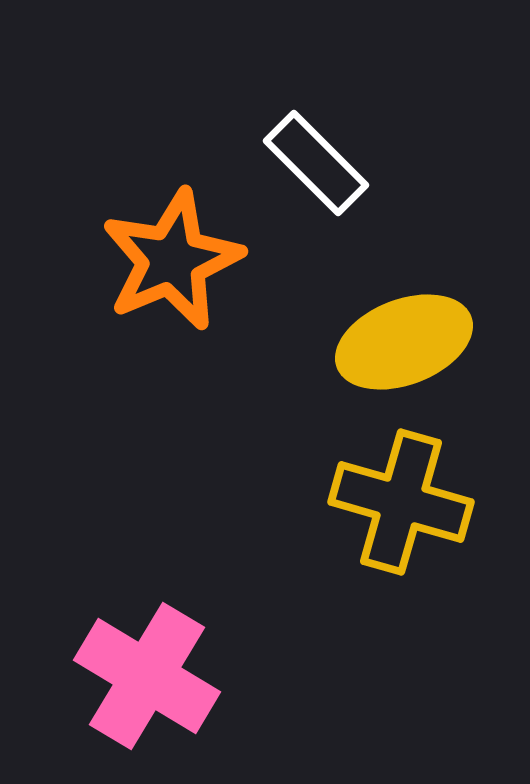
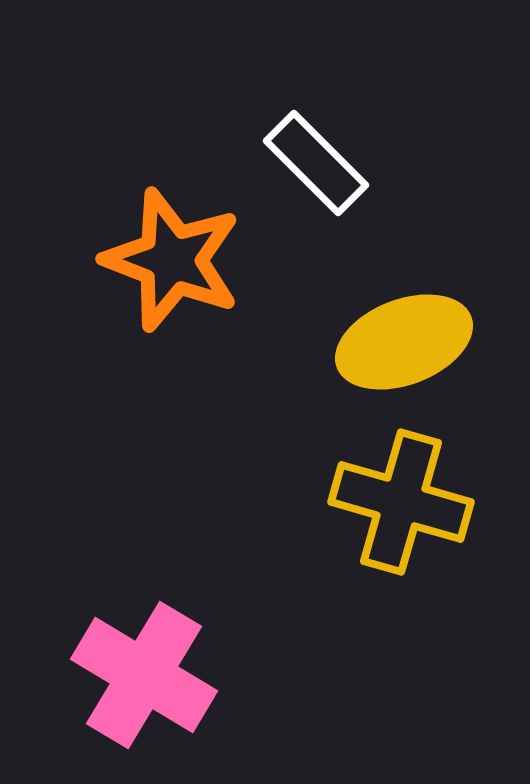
orange star: rotated 28 degrees counterclockwise
pink cross: moved 3 px left, 1 px up
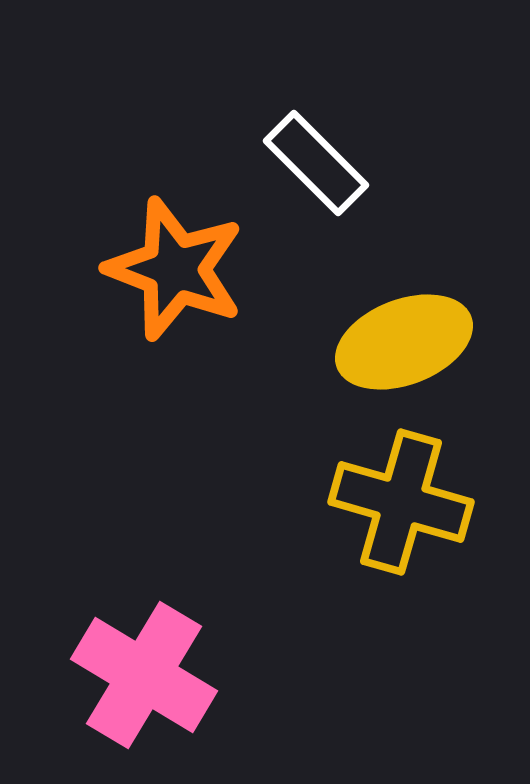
orange star: moved 3 px right, 9 px down
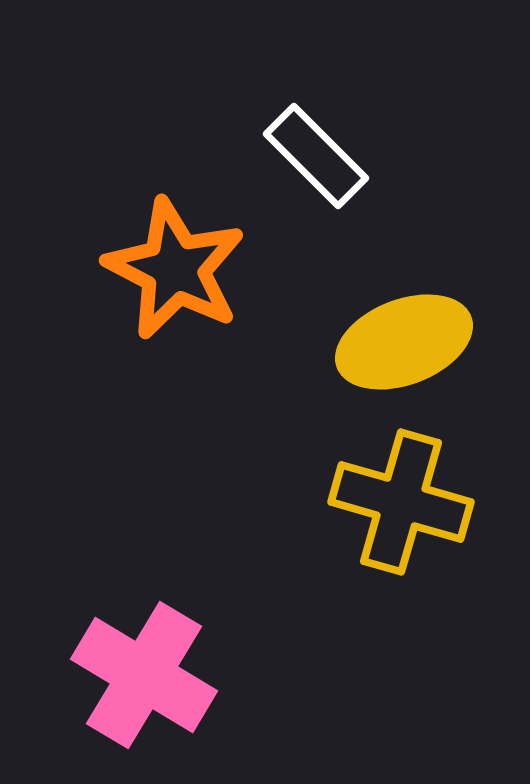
white rectangle: moved 7 px up
orange star: rotated 6 degrees clockwise
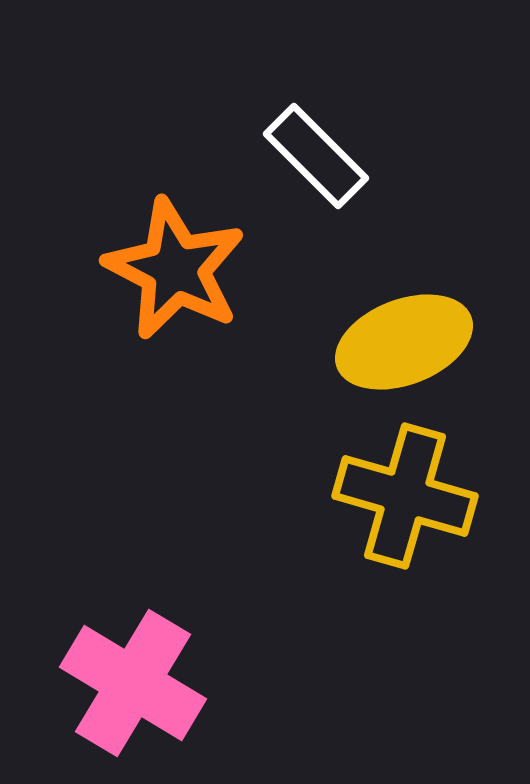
yellow cross: moved 4 px right, 6 px up
pink cross: moved 11 px left, 8 px down
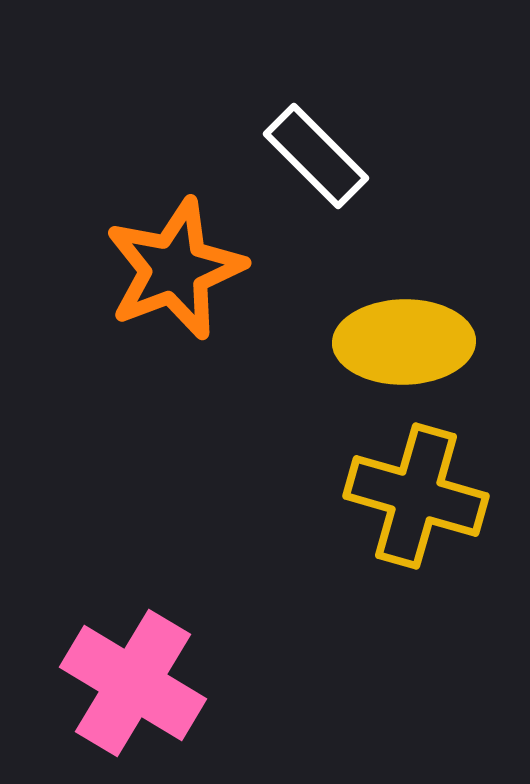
orange star: rotated 24 degrees clockwise
yellow ellipse: rotated 20 degrees clockwise
yellow cross: moved 11 px right
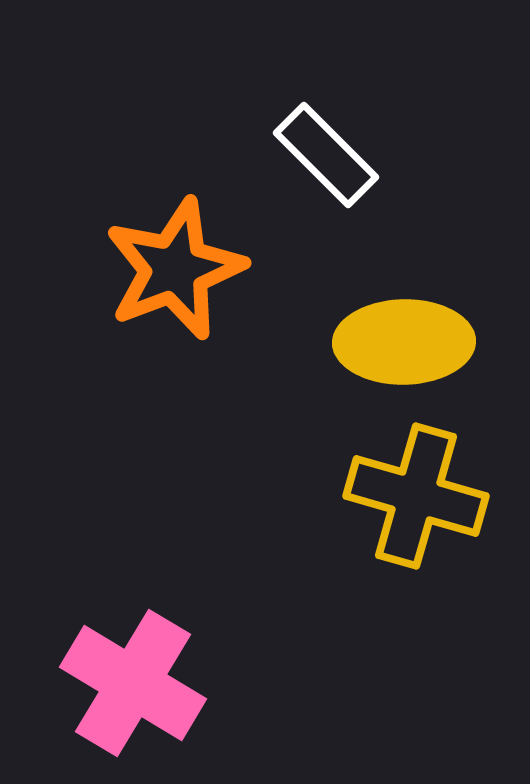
white rectangle: moved 10 px right, 1 px up
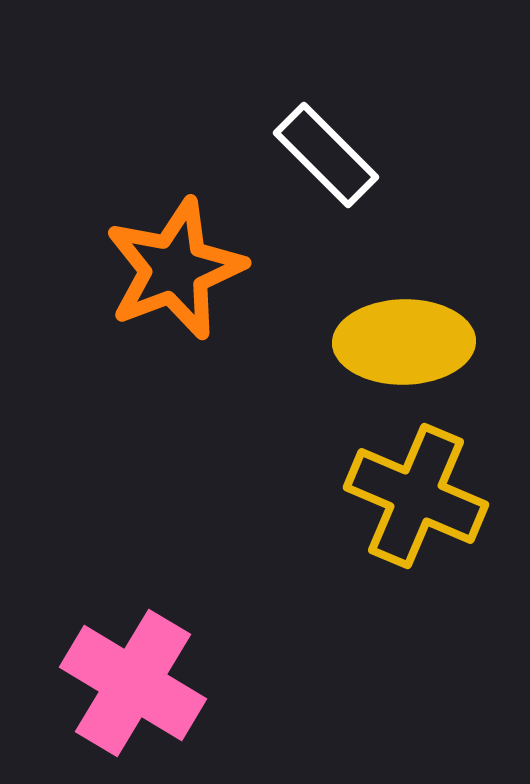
yellow cross: rotated 7 degrees clockwise
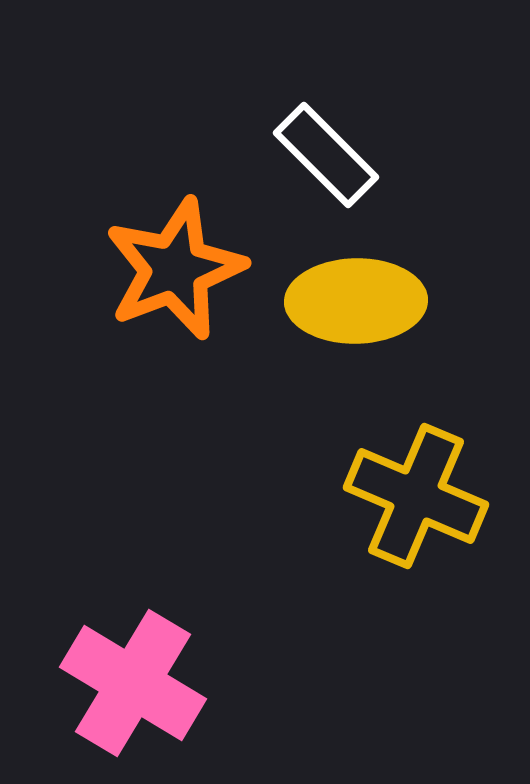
yellow ellipse: moved 48 px left, 41 px up
